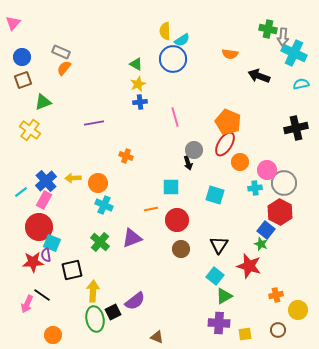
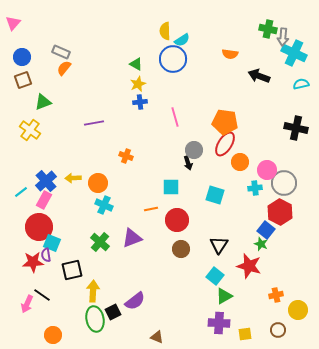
orange pentagon at (228, 122): moved 3 px left; rotated 15 degrees counterclockwise
black cross at (296, 128): rotated 25 degrees clockwise
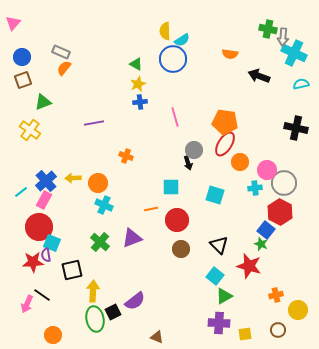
black triangle at (219, 245): rotated 18 degrees counterclockwise
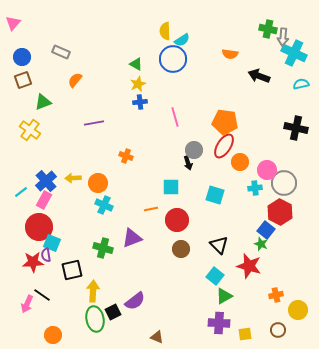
orange semicircle at (64, 68): moved 11 px right, 12 px down
red ellipse at (225, 144): moved 1 px left, 2 px down
green cross at (100, 242): moved 3 px right, 6 px down; rotated 24 degrees counterclockwise
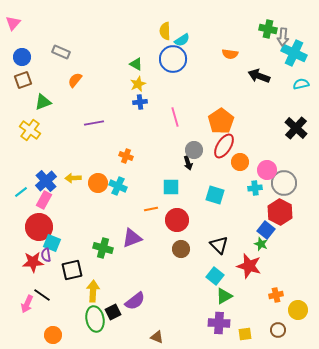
orange pentagon at (225, 122): moved 4 px left, 1 px up; rotated 30 degrees clockwise
black cross at (296, 128): rotated 30 degrees clockwise
cyan cross at (104, 205): moved 14 px right, 19 px up
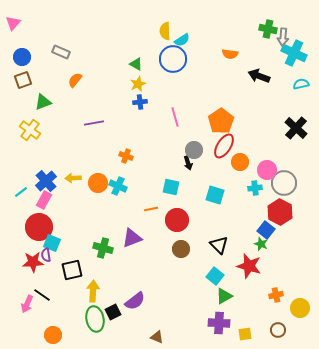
cyan square at (171, 187): rotated 12 degrees clockwise
yellow circle at (298, 310): moved 2 px right, 2 px up
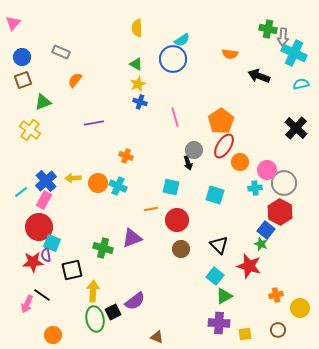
yellow semicircle at (165, 31): moved 28 px left, 3 px up
blue cross at (140, 102): rotated 24 degrees clockwise
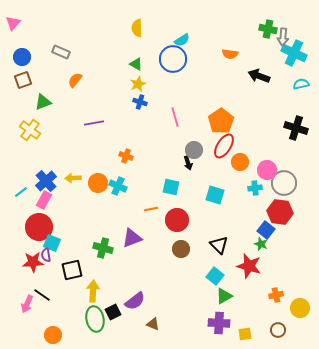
black cross at (296, 128): rotated 25 degrees counterclockwise
red hexagon at (280, 212): rotated 20 degrees counterclockwise
brown triangle at (157, 337): moved 4 px left, 13 px up
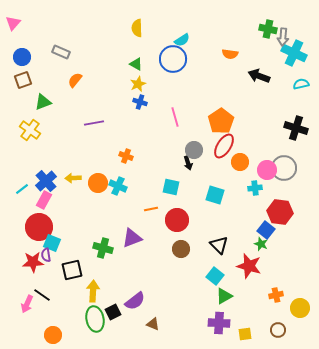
gray circle at (284, 183): moved 15 px up
cyan line at (21, 192): moved 1 px right, 3 px up
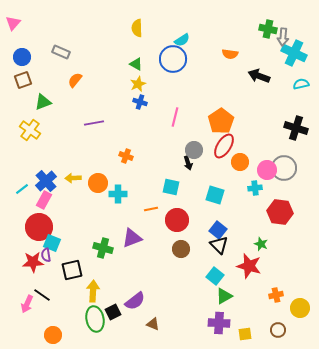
pink line at (175, 117): rotated 30 degrees clockwise
cyan cross at (118, 186): moved 8 px down; rotated 24 degrees counterclockwise
blue square at (266, 230): moved 48 px left
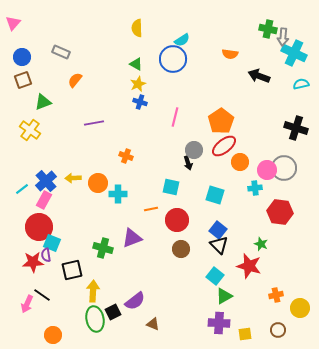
red ellipse at (224, 146): rotated 20 degrees clockwise
